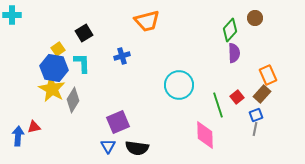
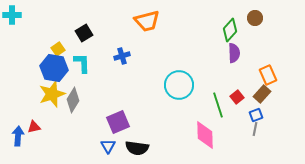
yellow star: moved 5 px down; rotated 24 degrees clockwise
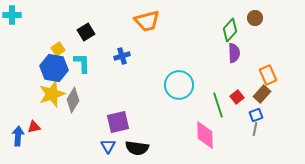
black square: moved 2 px right, 1 px up
purple square: rotated 10 degrees clockwise
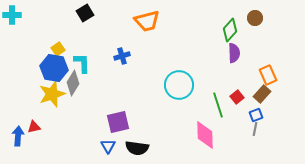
black square: moved 1 px left, 19 px up
gray diamond: moved 17 px up
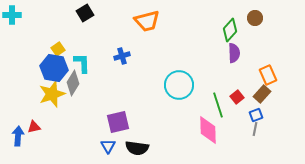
pink diamond: moved 3 px right, 5 px up
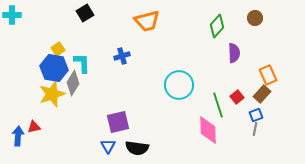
green diamond: moved 13 px left, 4 px up
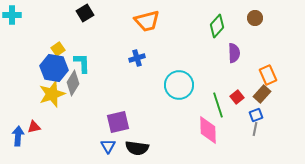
blue cross: moved 15 px right, 2 px down
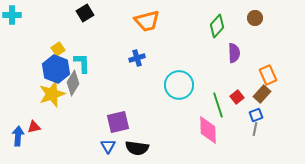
blue hexagon: moved 2 px right, 1 px down; rotated 12 degrees clockwise
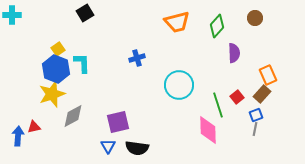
orange trapezoid: moved 30 px right, 1 px down
gray diamond: moved 33 px down; rotated 30 degrees clockwise
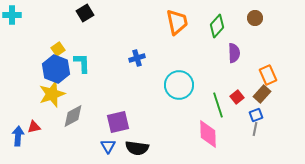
orange trapezoid: rotated 88 degrees counterclockwise
pink diamond: moved 4 px down
